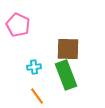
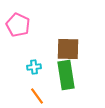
green rectangle: rotated 12 degrees clockwise
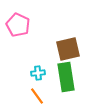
brown square: rotated 15 degrees counterclockwise
cyan cross: moved 4 px right, 6 px down
green rectangle: moved 2 px down
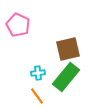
green rectangle: rotated 48 degrees clockwise
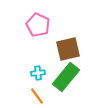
pink pentagon: moved 20 px right
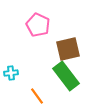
cyan cross: moved 27 px left
green rectangle: moved 1 px up; rotated 76 degrees counterclockwise
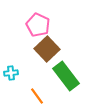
brown square: moved 21 px left; rotated 30 degrees counterclockwise
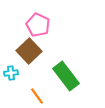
brown square: moved 18 px left, 2 px down
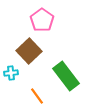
pink pentagon: moved 4 px right, 5 px up; rotated 10 degrees clockwise
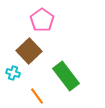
cyan cross: moved 2 px right; rotated 24 degrees clockwise
